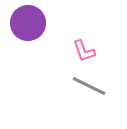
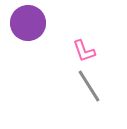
gray line: rotated 32 degrees clockwise
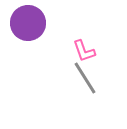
gray line: moved 4 px left, 8 px up
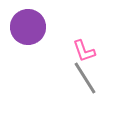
purple circle: moved 4 px down
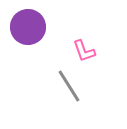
gray line: moved 16 px left, 8 px down
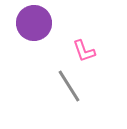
purple circle: moved 6 px right, 4 px up
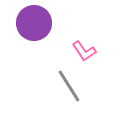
pink L-shape: rotated 15 degrees counterclockwise
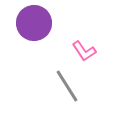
gray line: moved 2 px left
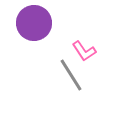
gray line: moved 4 px right, 11 px up
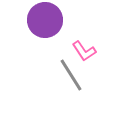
purple circle: moved 11 px right, 3 px up
